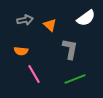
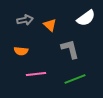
gray L-shape: rotated 25 degrees counterclockwise
pink line: moved 2 px right; rotated 66 degrees counterclockwise
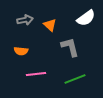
gray L-shape: moved 2 px up
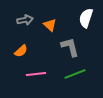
white semicircle: rotated 144 degrees clockwise
orange semicircle: rotated 48 degrees counterclockwise
green line: moved 5 px up
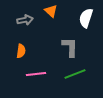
orange triangle: moved 1 px right, 14 px up
gray L-shape: rotated 15 degrees clockwise
orange semicircle: rotated 40 degrees counterclockwise
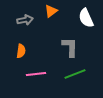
orange triangle: rotated 40 degrees clockwise
white semicircle: rotated 42 degrees counterclockwise
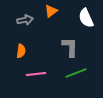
green line: moved 1 px right, 1 px up
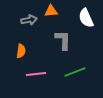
orange triangle: rotated 32 degrees clockwise
gray arrow: moved 4 px right
gray L-shape: moved 7 px left, 7 px up
green line: moved 1 px left, 1 px up
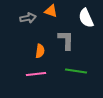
orange triangle: rotated 24 degrees clockwise
gray arrow: moved 1 px left, 2 px up
gray L-shape: moved 3 px right
orange semicircle: moved 19 px right
green line: moved 1 px right, 1 px up; rotated 30 degrees clockwise
